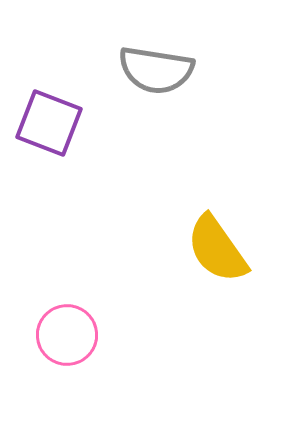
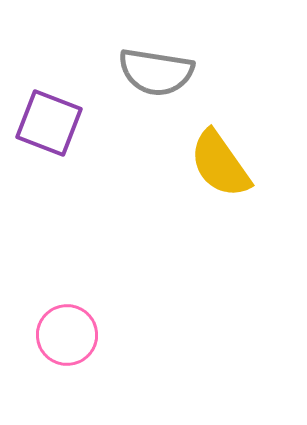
gray semicircle: moved 2 px down
yellow semicircle: moved 3 px right, 85 px up
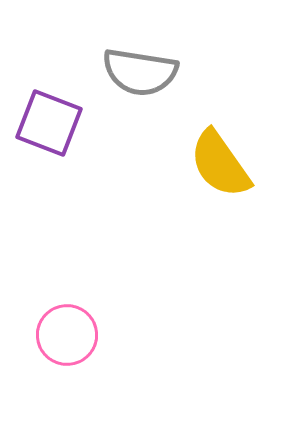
gray semicircle: moved 16 px left
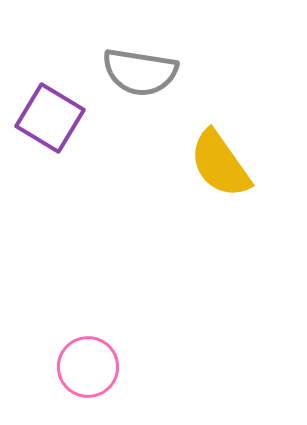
purple square: moved 1 px right, 5 px up; rotated 10 degrees clockwise
pink circle: moved 21 px right, 32 px down
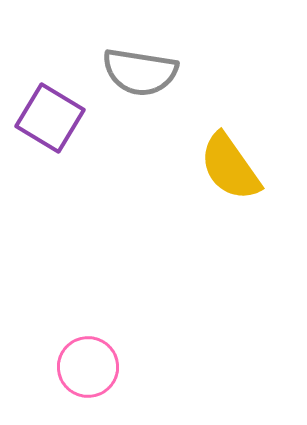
yellow semicircle: moved 10 px right, 3 px down
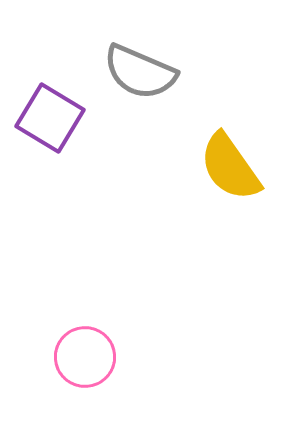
gray semicircle: rotated 14 degrees clockwise
pink circle: moved 3 px left, 10 px up
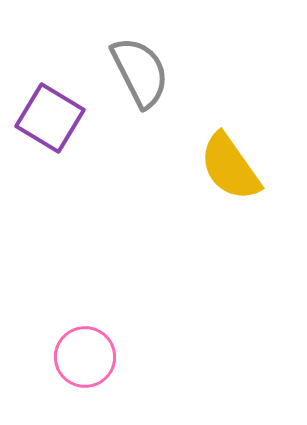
gray semicircle: rotated 140 degrees counterclockwise
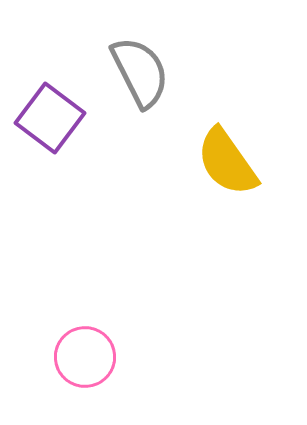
purple square: rotated 6 degrees clockwise
yellow semicircle: moved 3 px left, 5 px up
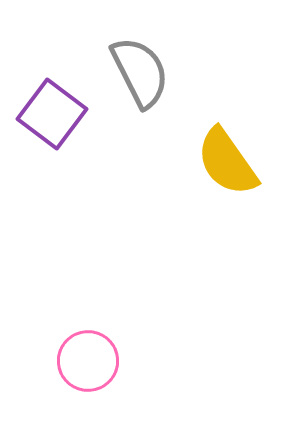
purple square: moved 2 px right, 4 px up
pink circle: moved 3 px right, 4 px down
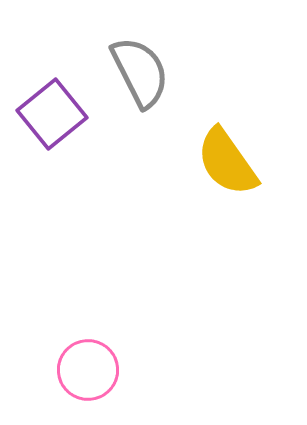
purple square: rotated 14 degrees clockwise
pink circle: moved 9 px down
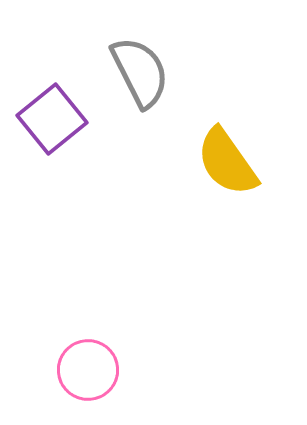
purple square: moved 5 px down
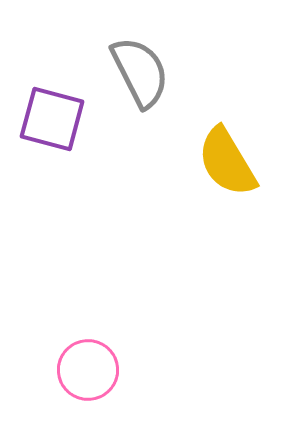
purple square: rotated 36 degrees counterclockwise
yellow semicircle: rotated 4 degrees clockwise
